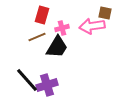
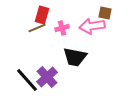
brown line: moved 9 px up
black trapezoid: moved 18 px right, 10 px down; rotated 70 degrees clockwise
purple cross: moved 8 px up; rotated 25 degrees counterclockwise
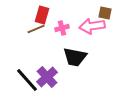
brown line: moved 1 px left, 1 px down
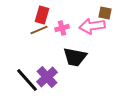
brown line: moved 3 px right, 1 px down
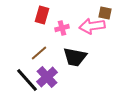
brown line: moved 23 px down; rotated 18 degrees counterclockwise
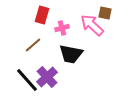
pink arrow: moved 1 px up; rotated 50 degrees clockwise
brown line: moved 6 px left, 8 px up
black trapezoid: moved 4 px left, 3 px up
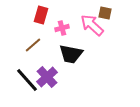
red rectangle: moved 1 px left
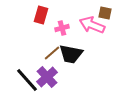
pink arrow: rotated 20 degrees counterclockwise
brown line: moved 19 px right, 8 px down
